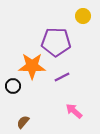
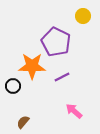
purple pentagon: rotated 24 degrees clockwise
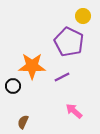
purple pentagon: moved 13 px right
brown semicircle: rotated 16 degrees counterclockwise
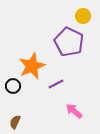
orange star: rotated 24 degrees counterclockwise
purple line: moved 6 px left, 7 px down
brown semicircle: moved 8 px left
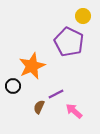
purple line: moved 10 px down
brown semicircle: moved 24 px right, 15 px up
